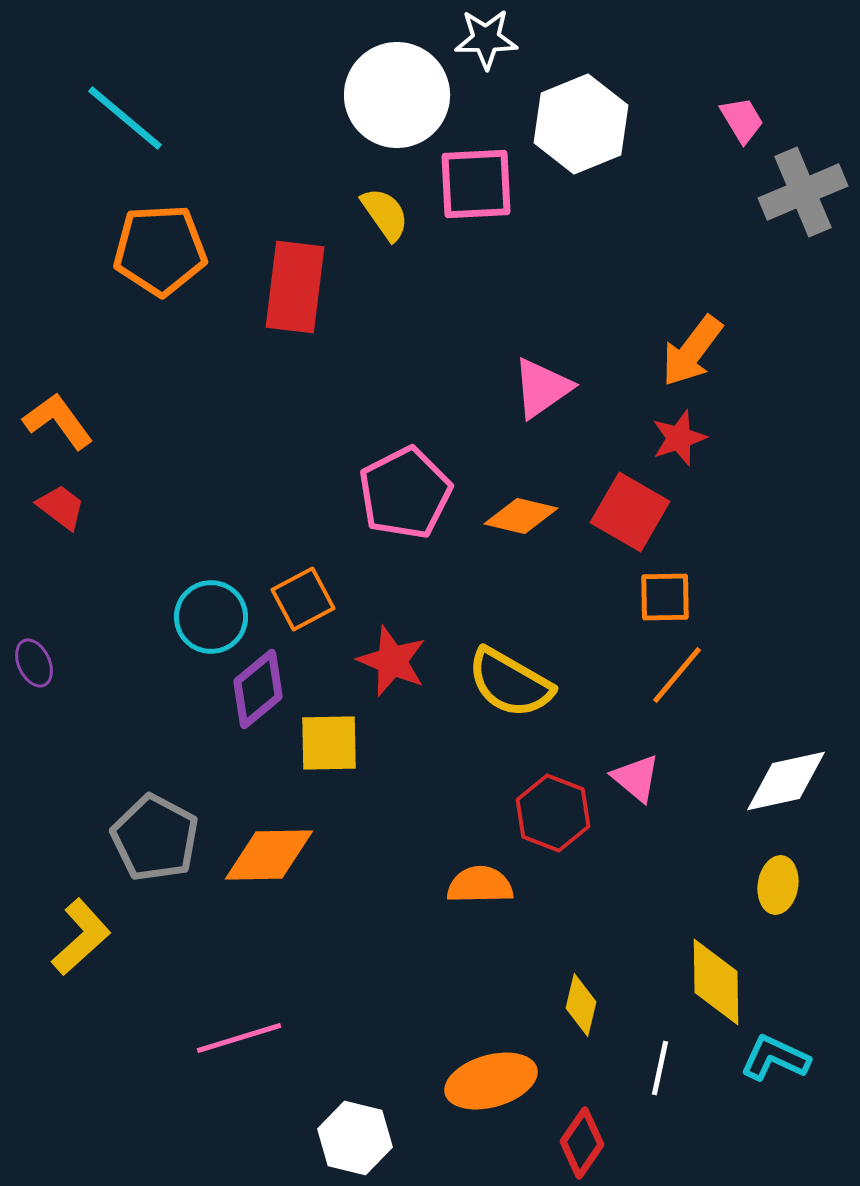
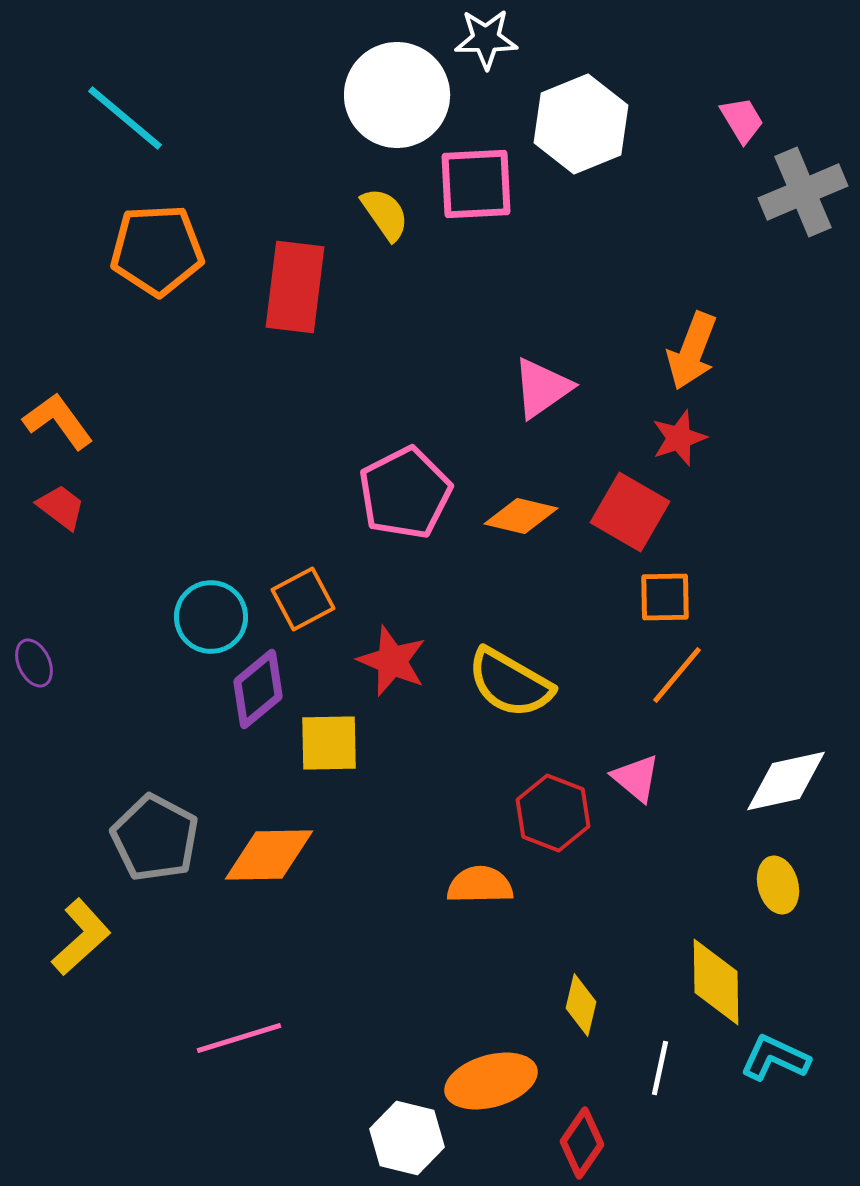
orange pentagon at (160, 250): moved 3 px left
orange arrow at (692, 351): rotated 16 degrees counterclockwise
yellow ellipse at (778, 885): rotated 24 degrees counterclockwise
white hexagon at (355, 1138): moved 52 px right
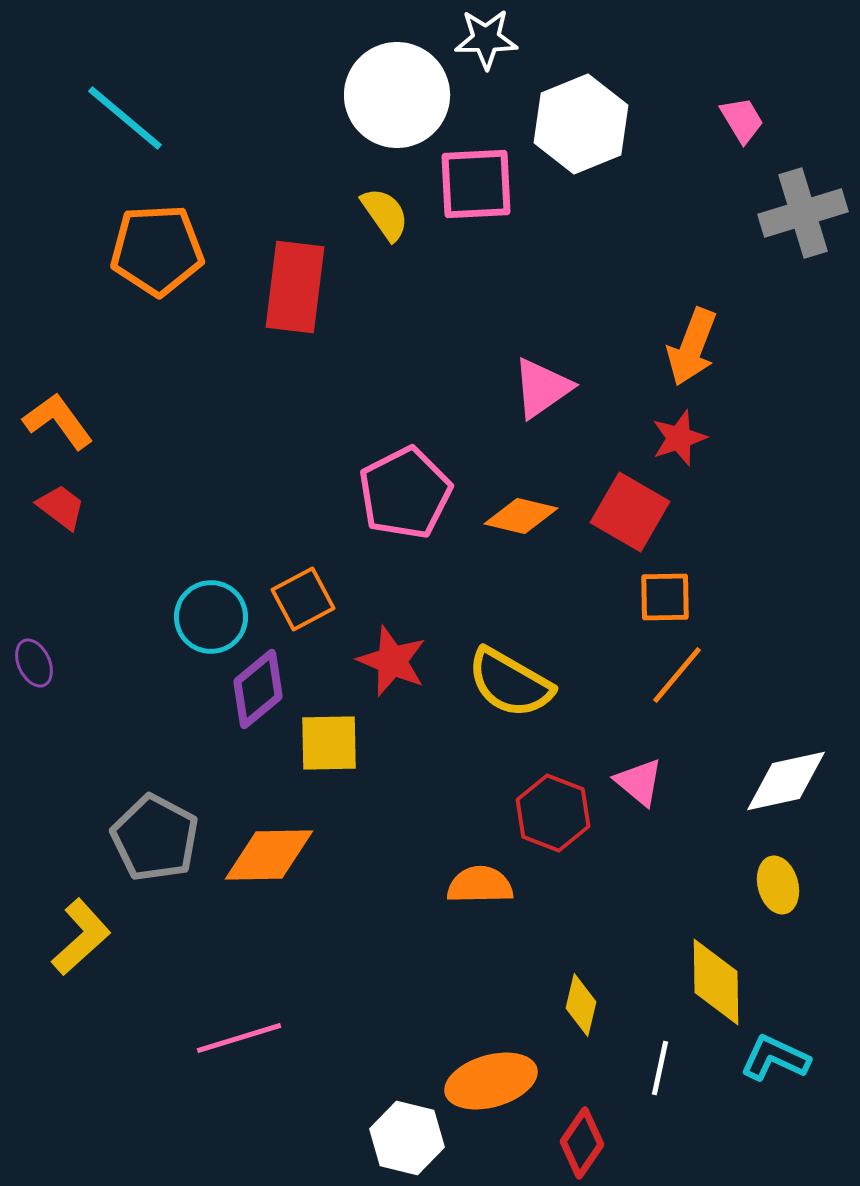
gray cross at (803, 192): moved 21 px down; rotated 6 degrees clockwise
orange arrow at (692, 351): moved 4 px up
pink triangle at (636, 778): moved 3 px right, 4 px down
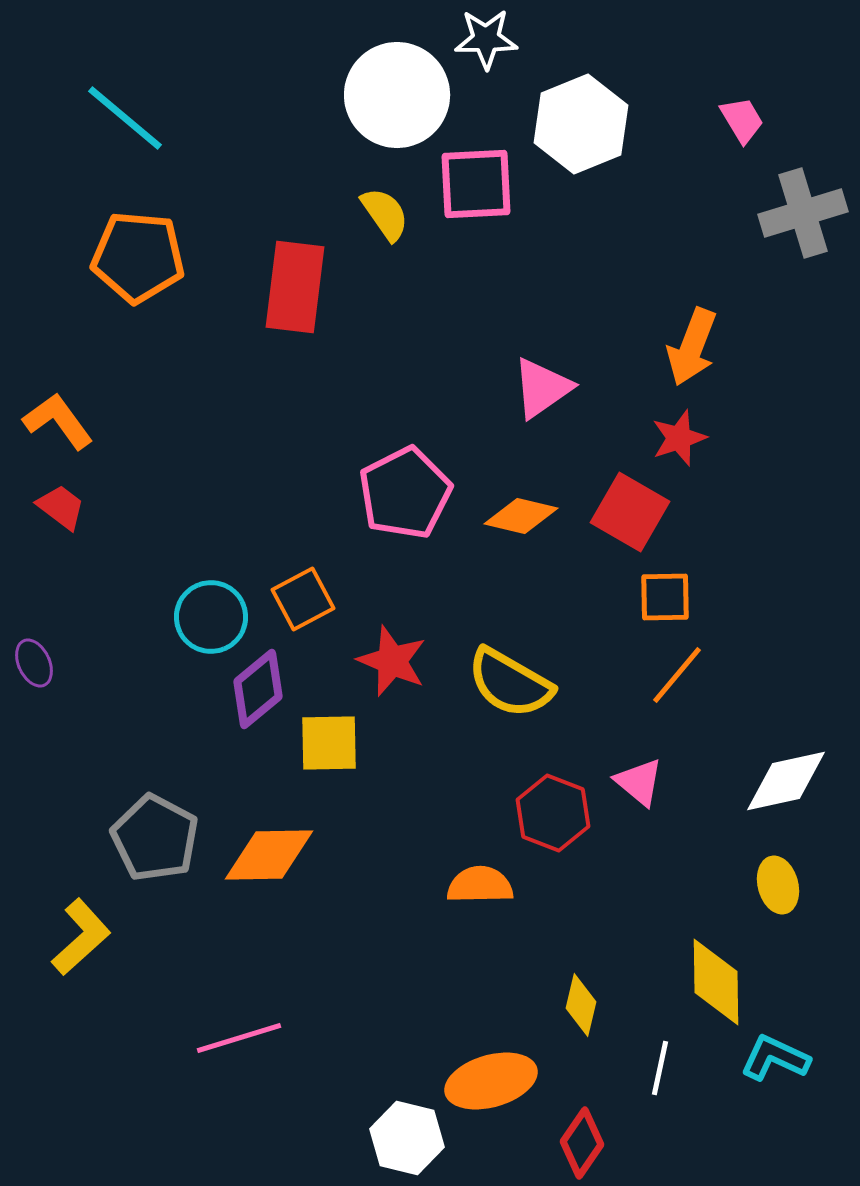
orange pentagon at (157, 250): moved 19 px left, 7 px down; rotated 8 degrees clockwise
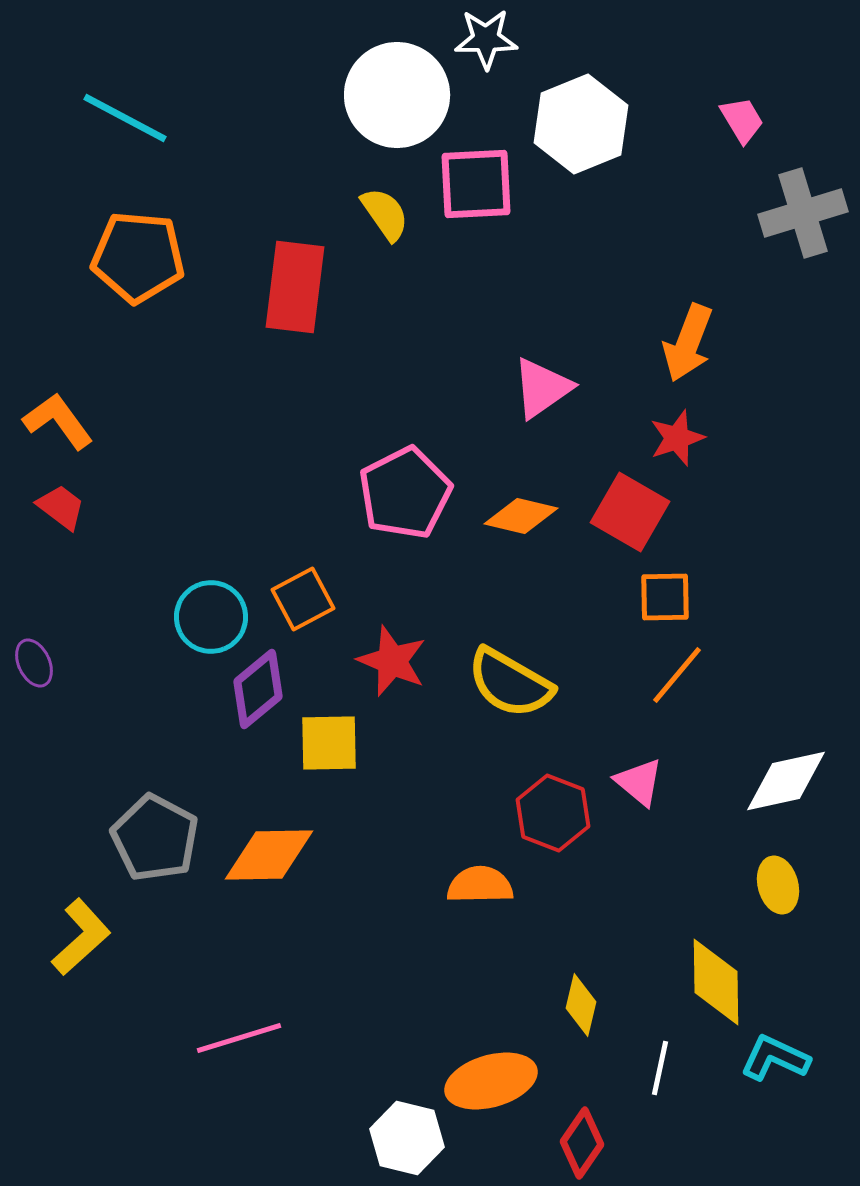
cyan line at (125, 118): rotated 12 degrees counterclockwise
orange arrow at (692, 347): moved 4 px left, 4 px up
red star at (679, 438): moved 2 px left
